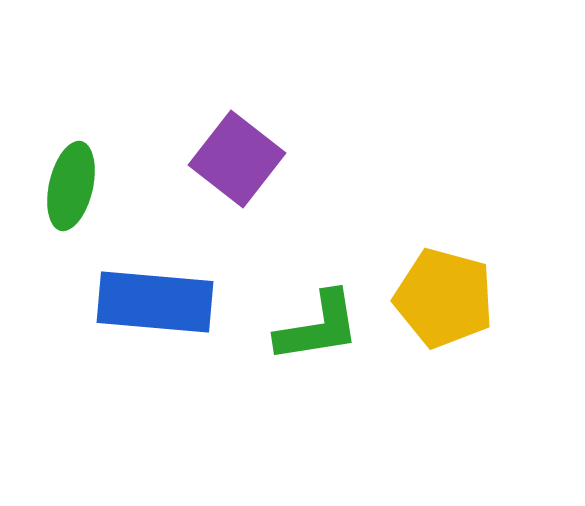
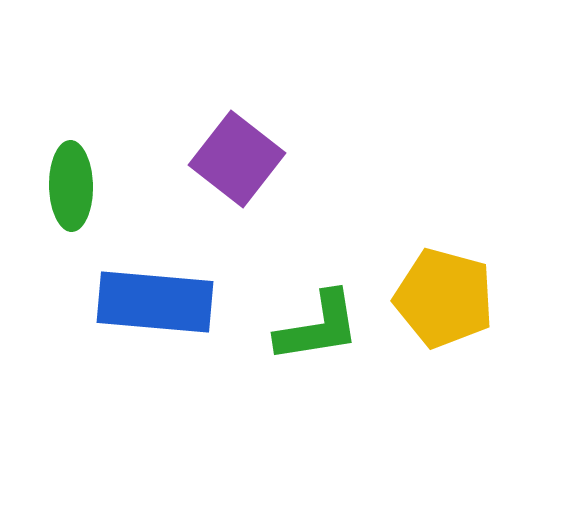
green ellipse: rotated 14 degrees counterclockwise
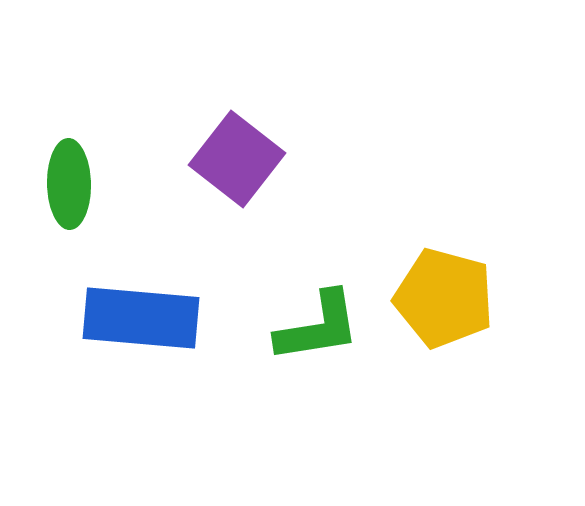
green ellipse: moved 2 px left, 2 px up
blue rectangle: moved 14 px left, 16 px down
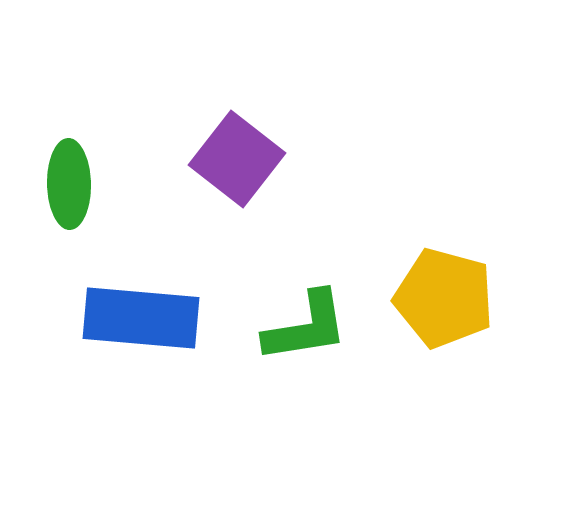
green L-shape: moved 12 px left
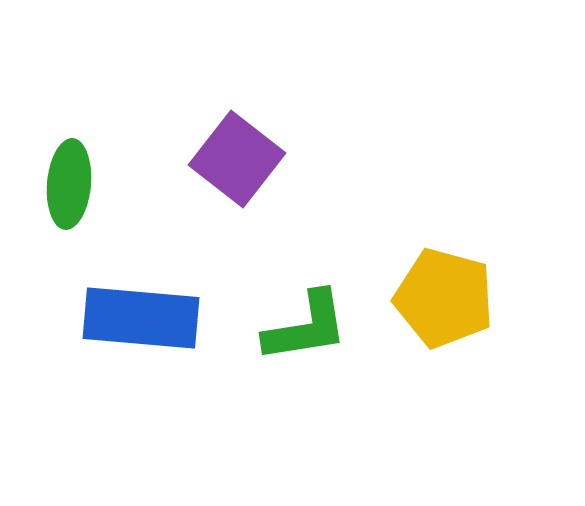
green ellipse: rotated 6 degrees clockwise
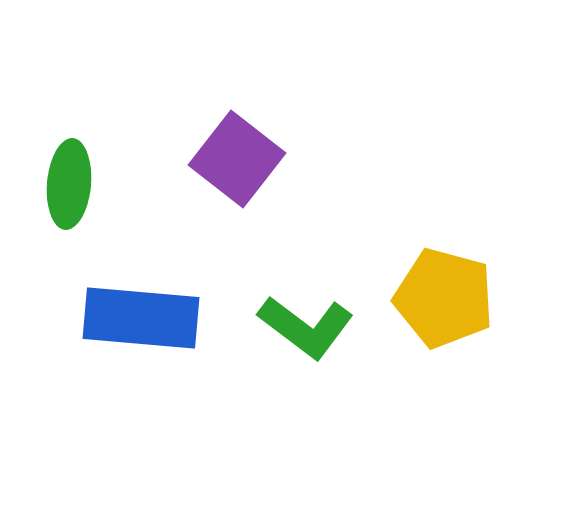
green L-shape: rotated 46 degrees clockwise
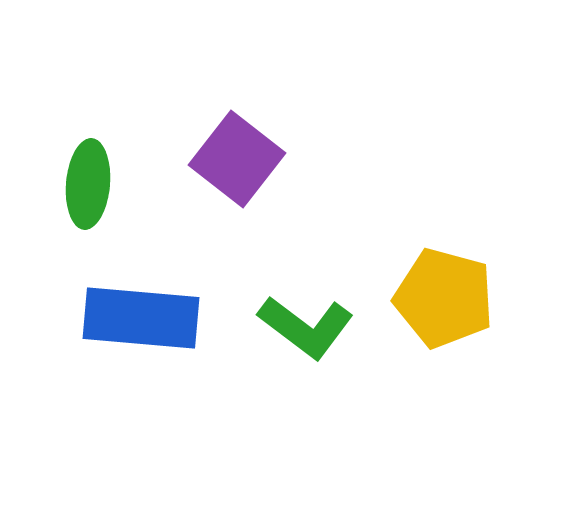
green ellipse: moved 19 px right
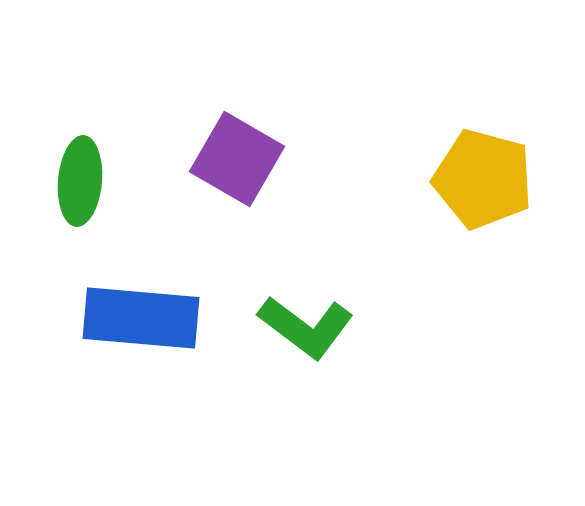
purple square: rotated 8 degrees counterclockwise
green ellipse: moved 8 px left, 3 px up
yellow pentagon: moved 39 px right, 119 px up
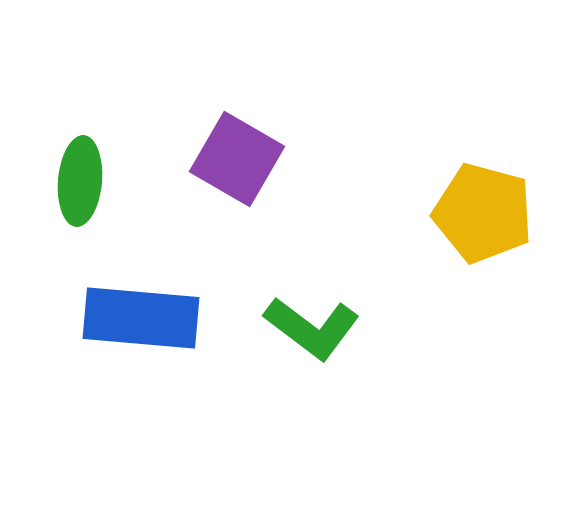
yellow pentagon: moved 34 px down
green L-shape: moved 6 px right, 1 px down
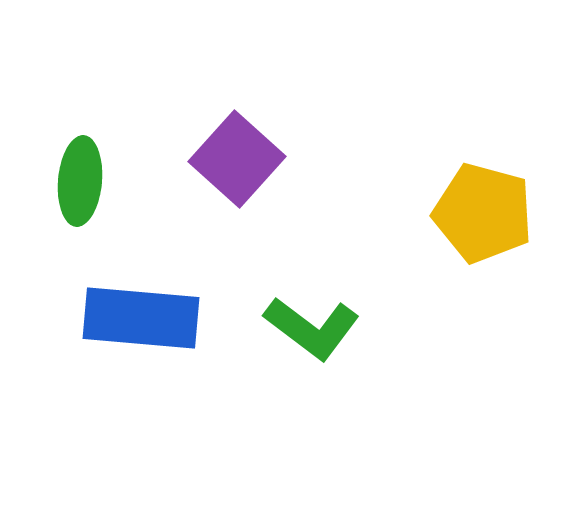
purple square: rotated 12 degrees clockwise
